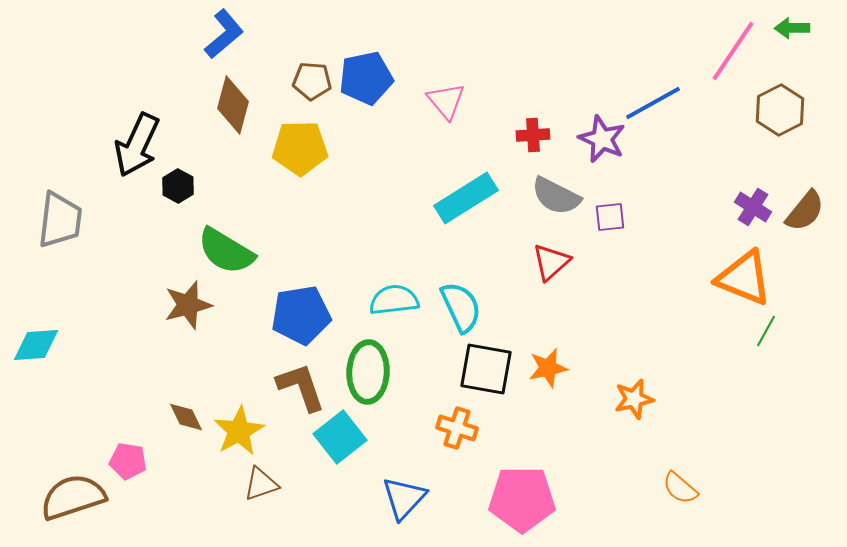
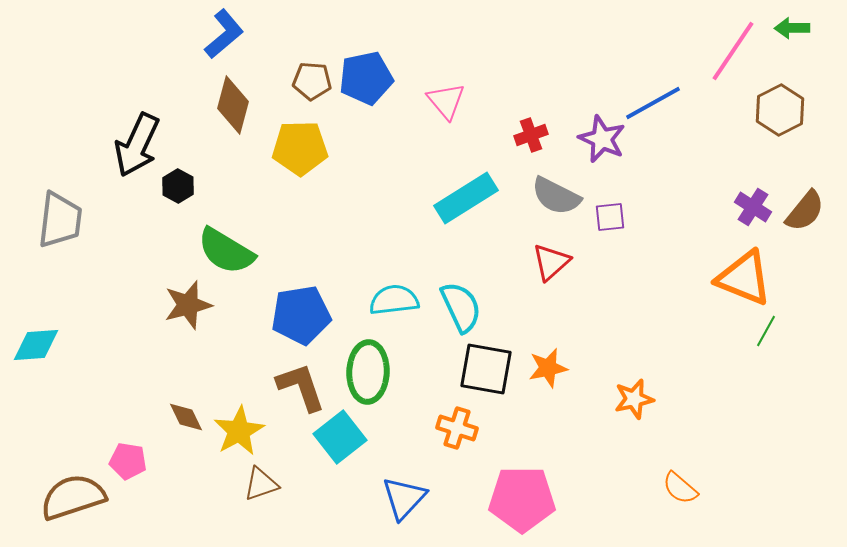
red cross at (533, 135): moved 2 px left; rotated 16 degrees counterclockwise
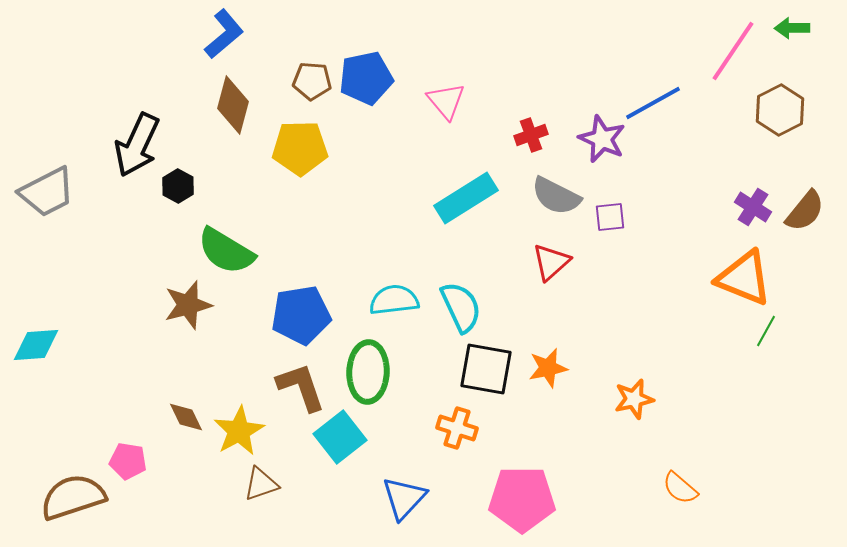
gray trapezoid at (60, 220): moved 13 px left, 28 px up; rotated 56 degrees clockwise
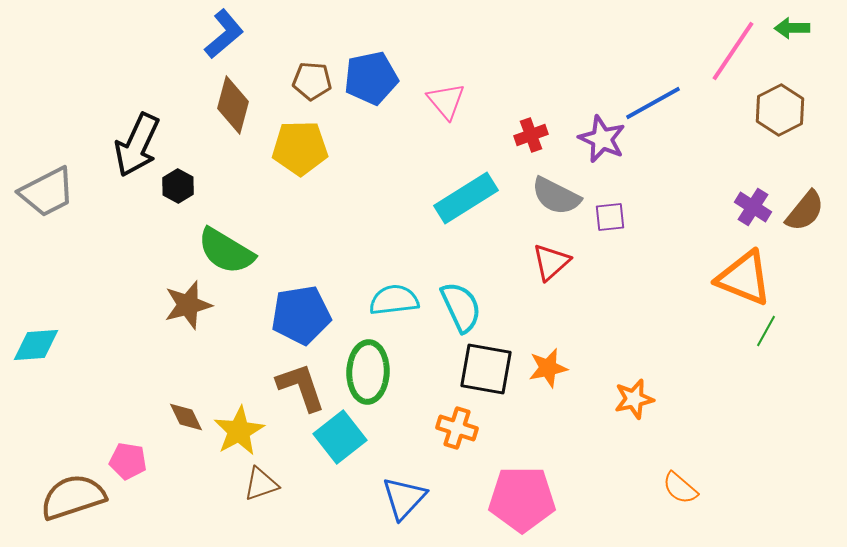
blue pentagon at (366, 78): moved 5 px right
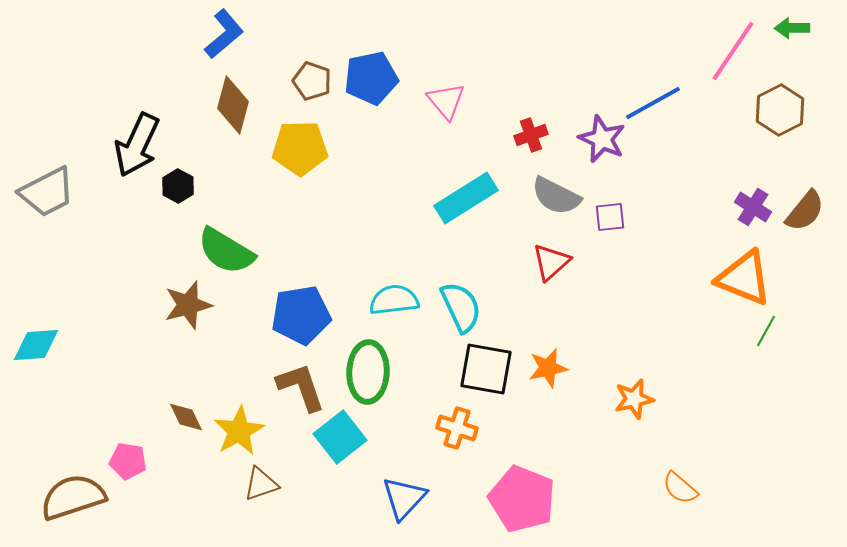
brown pentagon at (312, 81): rotated 15 degrees clockwise
pink pentagon at (522, 499): rotated 22 degrees clockwise
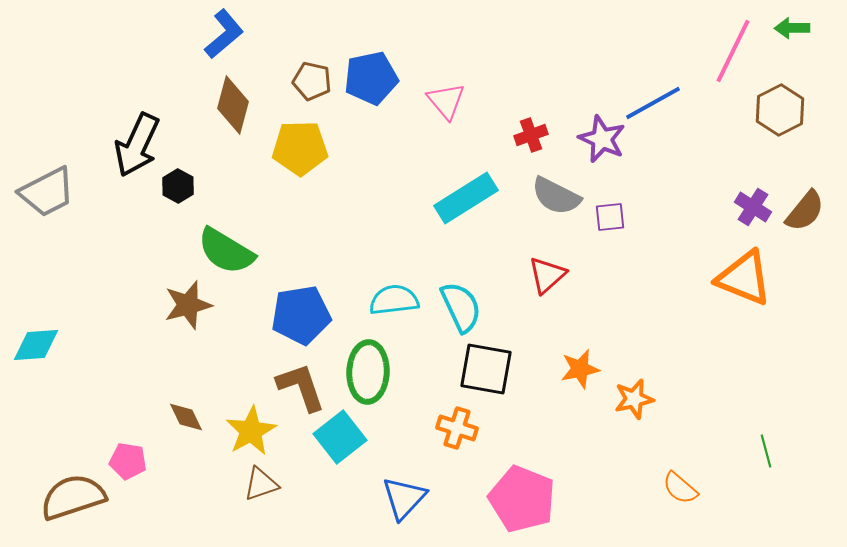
pink line at (733, 51): rotated 8 degrees counterclockwise
brown pentagon at (312, 81): rotated 6 degrees counterclockwise
red triangle at (551, 262): moved 4 px left, 13 px down
green line at (766, 331): moved 120 px down; rotated 44 degrees counterclockwise
orange star at (548, 368): moved 32 px right, 1 px down
yellow star at (239, 431): moved 12 px right
